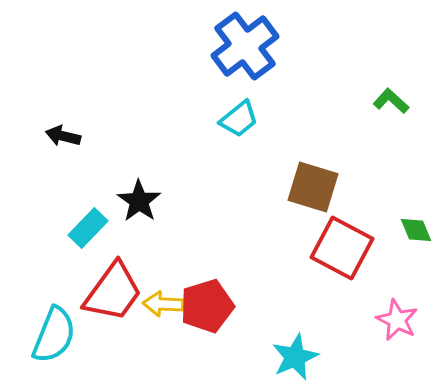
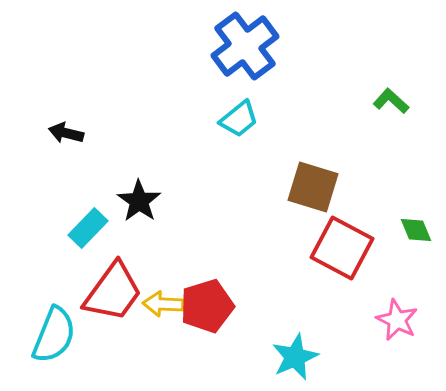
black arrow: moved 3 px right, 3 px up
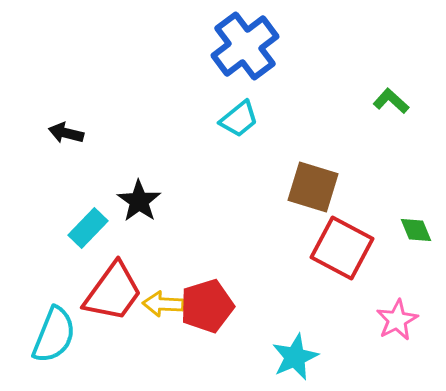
pink star: rotated 18 degrees clockwise
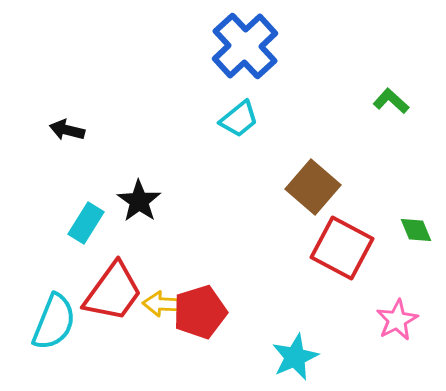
blue cross: rotated 6 degrees counterclockwise
black arrow: moved 1 px right, 3 px up
brown square: rotated 24 degrees clockwise
cyan rectangle: moved 2 px left, 5 px up; rotated 12 degrees counterclockwise
red pentagon: moved 7 px left, 6 px down
cyan semicircle: moved 13 px up
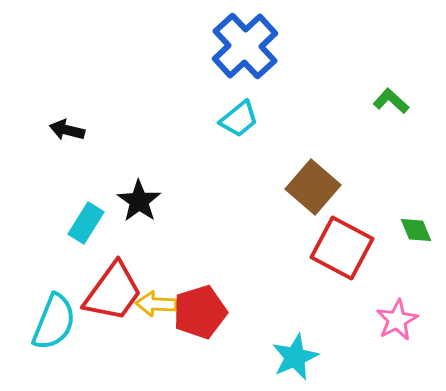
yellow arrow: moved 7 px left
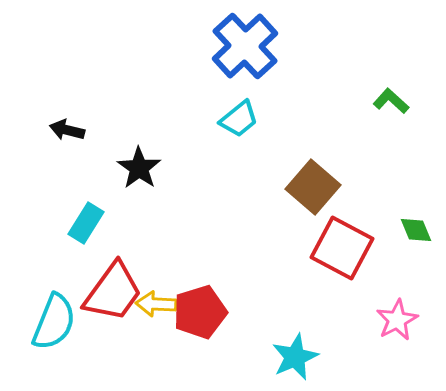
black star: moved 33 px up
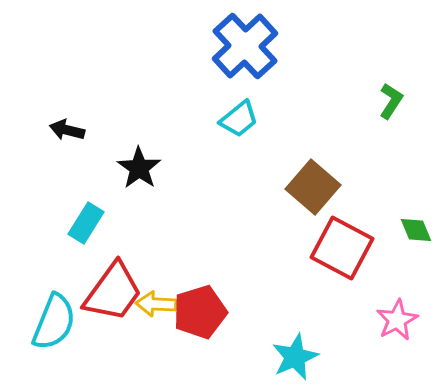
green L-shape: rotated 81 degrees clockwise
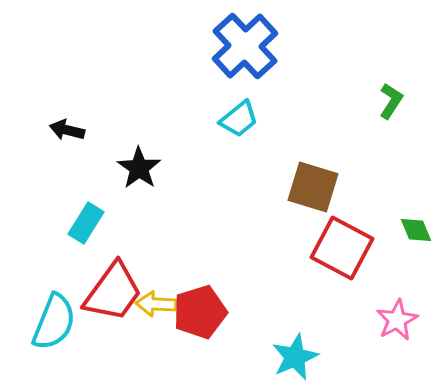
brown square: rotated 24 degrees counterclockwise
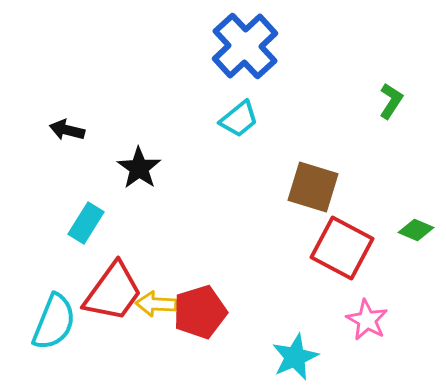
green diamond: rotated 44 degrees counterclockwise
pink star: moved 30 px left; rotated 15 degrees counterclockwise
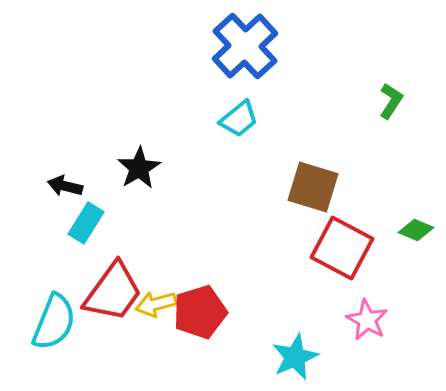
black arrow: moved 2 px left, 56 px down
black star: rotated 6 degrees clockwise
yellow arrow: rotated 18 degrees counterclockwise
